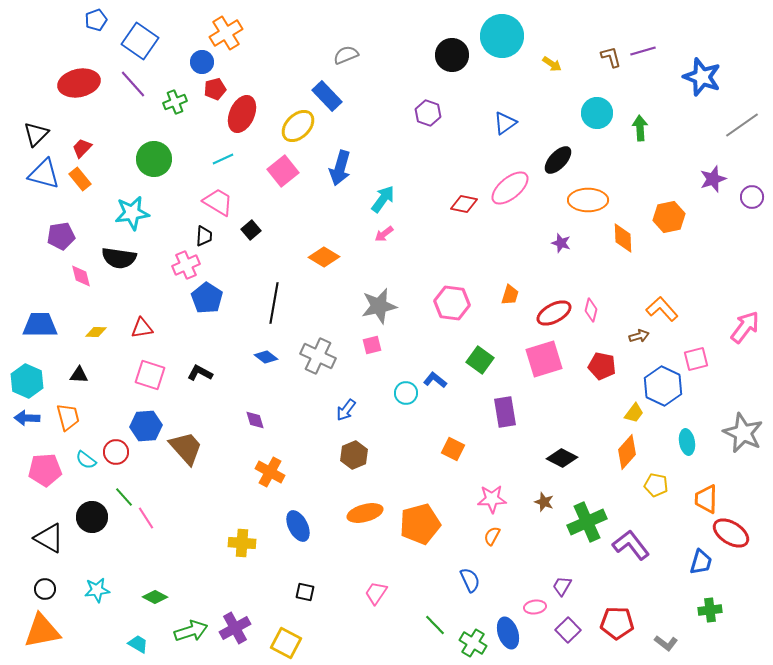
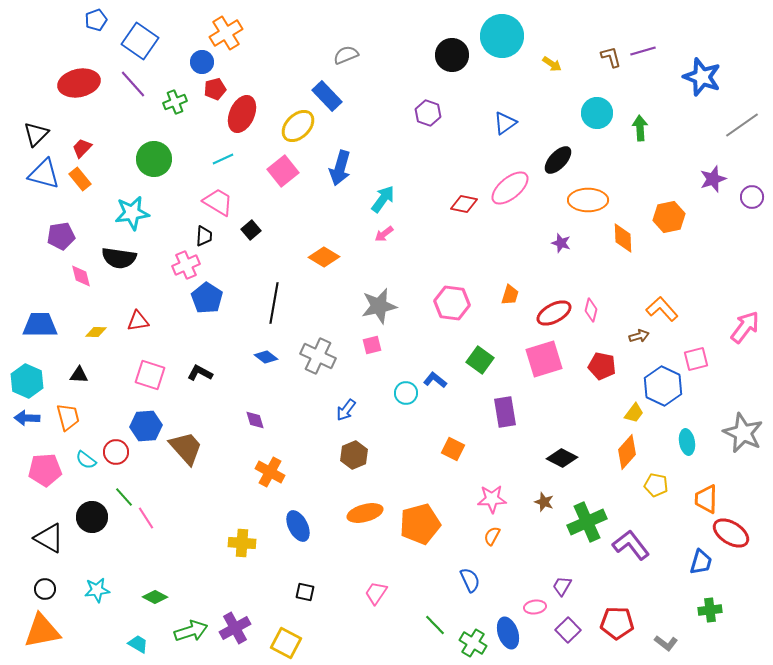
red triangle at (142, 328): moved 4 px left, 7 px up
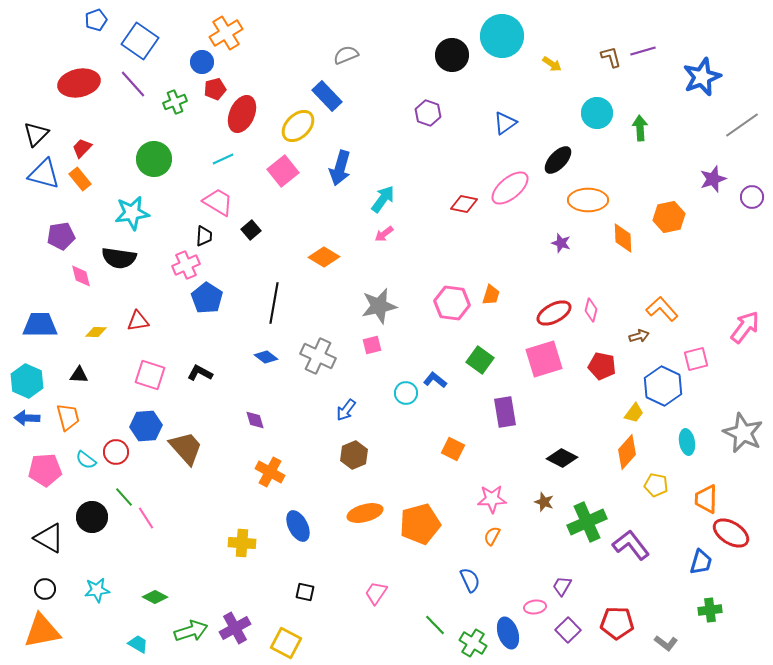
blue star at (702, 77): rotated 30 degrees clockwise
orange trapezoid at (510, 295): moved 19 px left
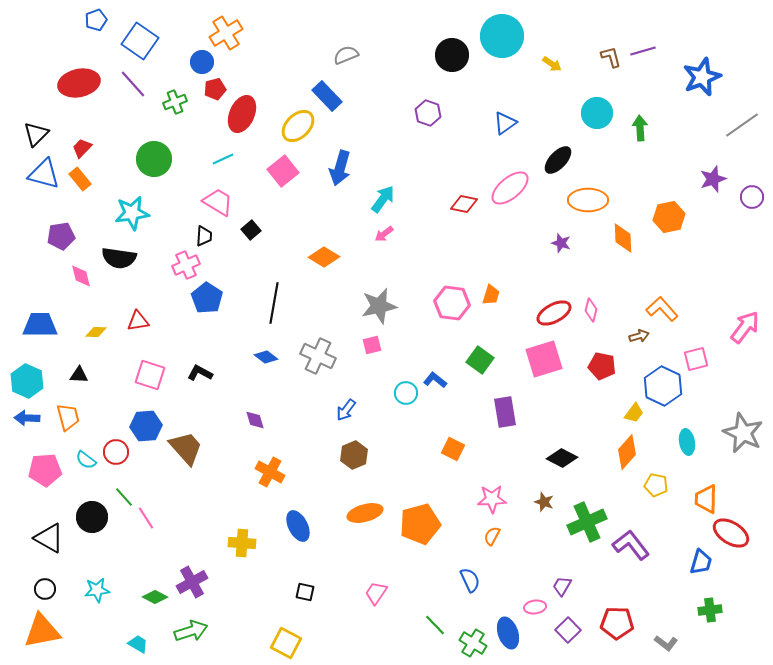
purple cross at (235, 628): moved 43 px left, 46 px up
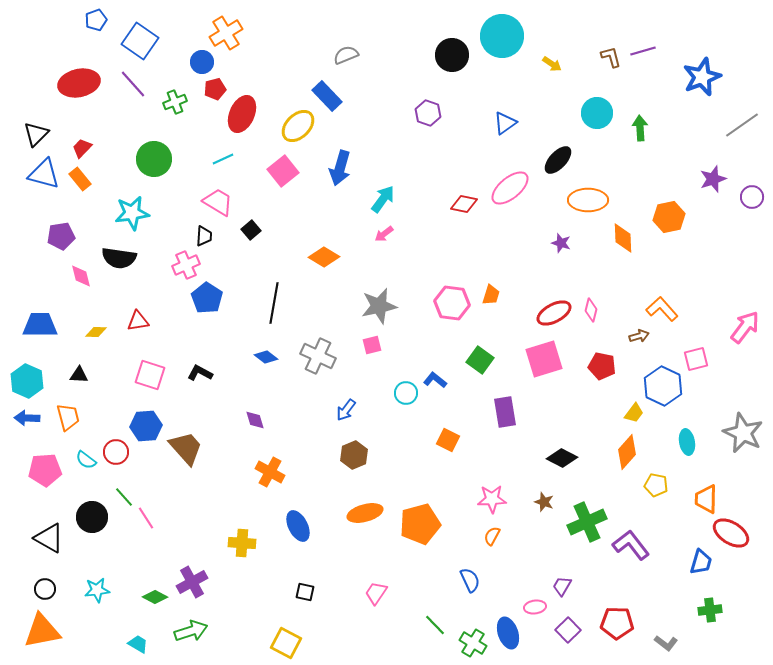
orange square at (453, 449): moved 5 px left, 9 px up
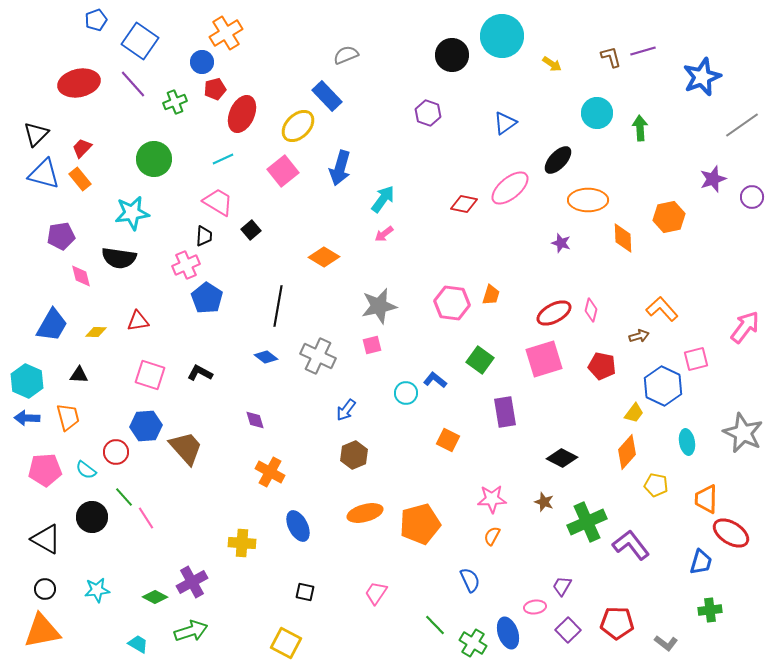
black line at (274, 303): moved 4 px right, 3 px down
blue trapezoid at (40, 325): moved 12 px right; rotated 120 degrees clockwise
cyan semicircle at (86, 460): moved 10 px down
black triangle at (49, 538): moved 3 px left, 1 px down
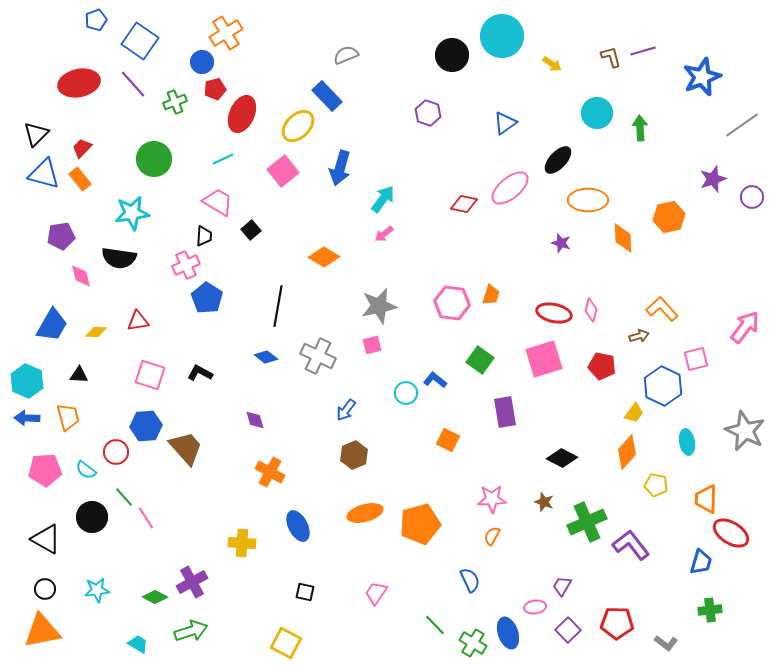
red ellipse at (554, 313): rotated 40 degrees clockwise
gray star at (743, 433): moved 2 px right, 2 px up
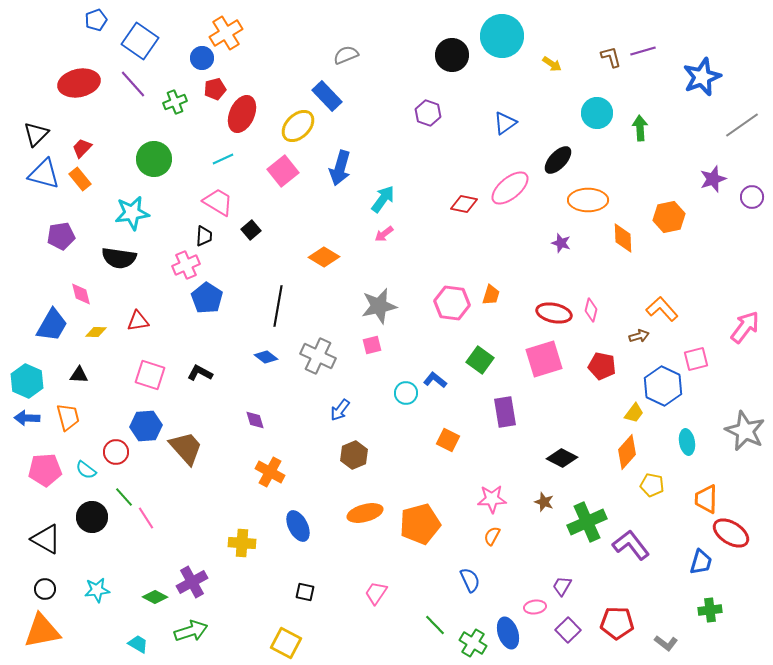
blue circle at (202, 62): moved 4 px up
pink diamond at (81, 276): moved 18 px down
blue arrow at (346, 410): moved 6 px left
yellow pentagon at (656, 485): moved 4 px left
